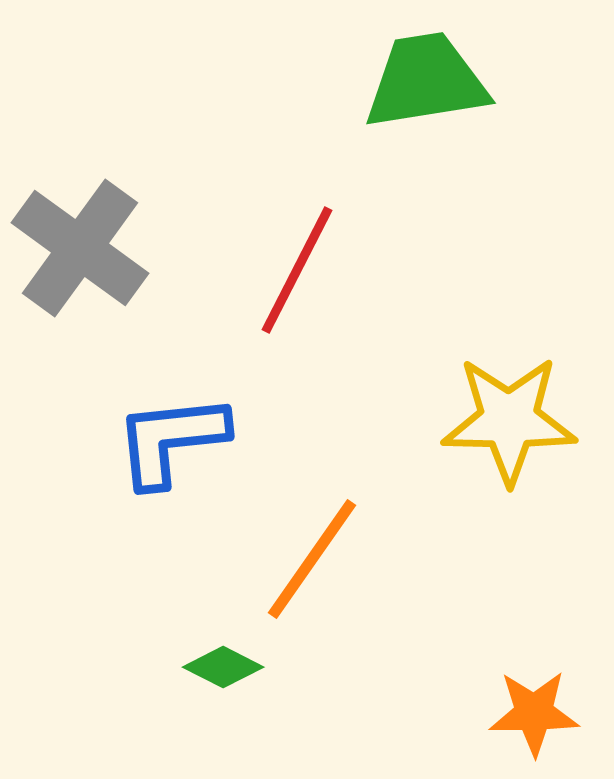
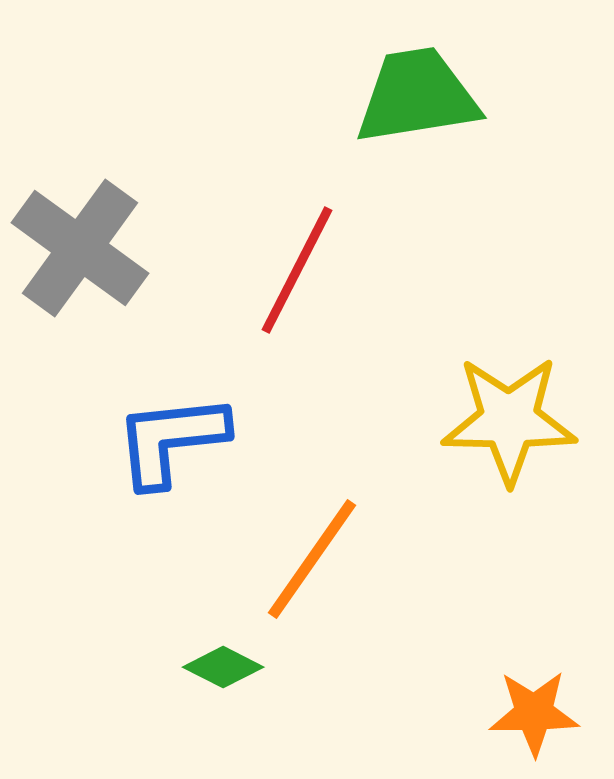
green trapezoid: moved 9 px left, 15 px down
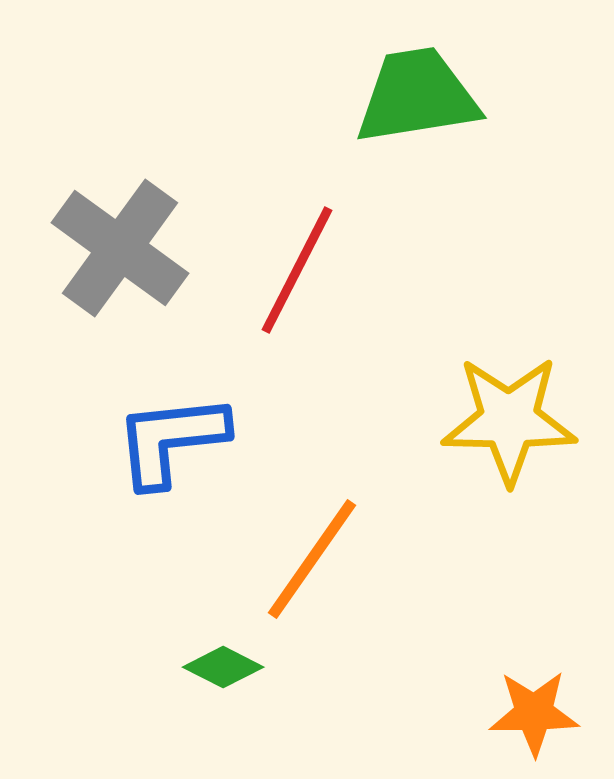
gray cross: moved 40 px right
